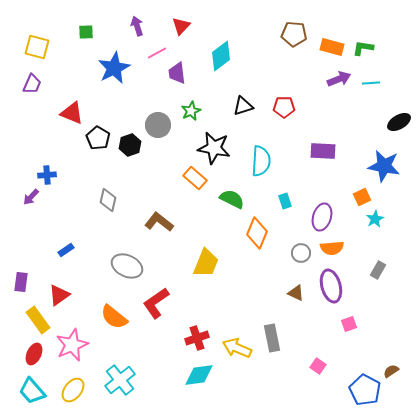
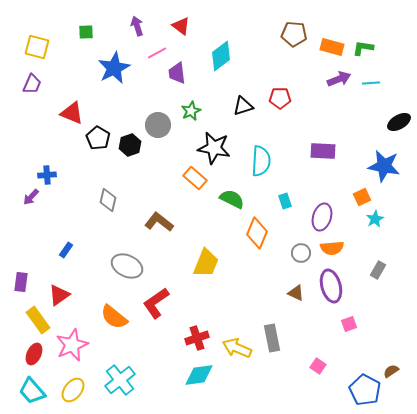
red triangle at (181, 26): rotated 36 degrees counterclockwise
red pentagon at (284, 107): moved 4 px left, 9 px up
blue rectangle at (66, 250): rotated 21 degrees counterclockwise
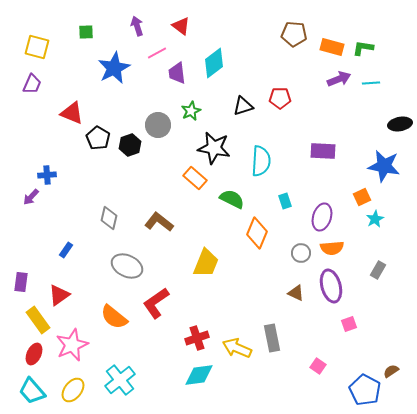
cyan diamond at (221, 56): moved 7 px left, 7 px down
black ellipse at (399, 122): moved 1 px right, 2 px down; rotated 20 degrees clockwise
gray diamond at (108, 200): moved 1 px right, 18 px down
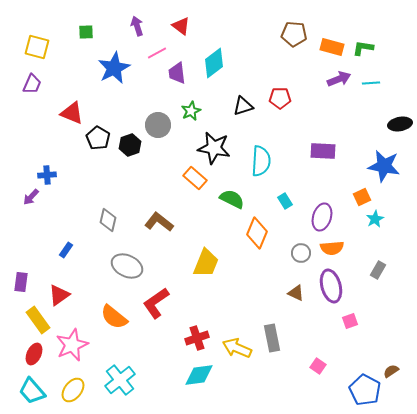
cyan rectangle at (285, 201): rotated 14 degrees counterclockwise
gray diamond at (109, 218): moved 1 px left, 2 px down
pink square at (349, 324): moved 1 px right, 3 px up
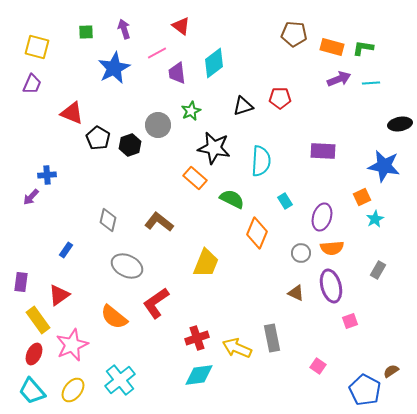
purple arrow at (137, 26): moved 13 px left, 3 px down
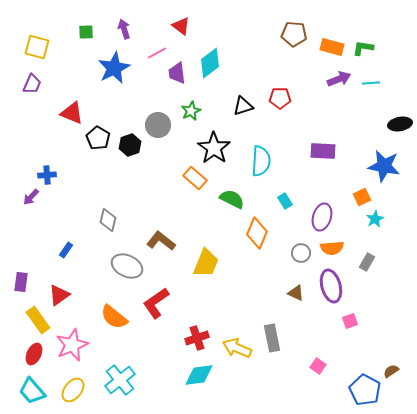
cyan diamond at (214, 63): moved 4 px left
black star at (214, 148): rotated 24 degrees clockwise
brown L-shape at (159, 222): moved 2 px right, 19 px down
gray rectangle at (378, 270): moved 11 px left, 8 px up
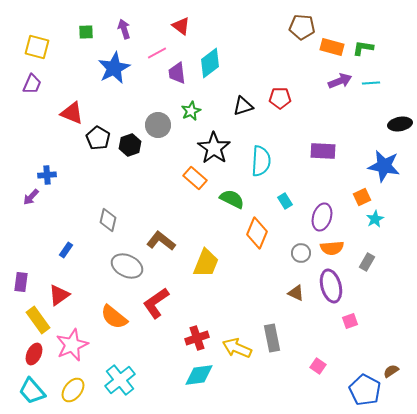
brown pentagon at (294, 34): moved 8 px right, 7 px up
purple arrow at (339, 79): moved 1 px right, 2 px down
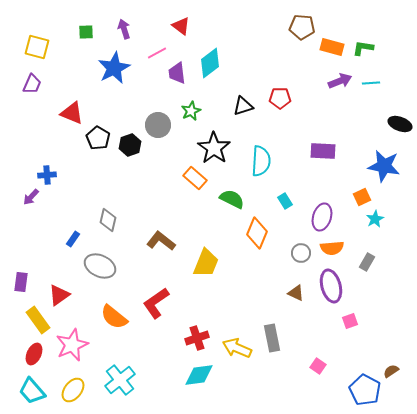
black ellipse at (400, 124): rotated 30 degrees clockwise
blue rectangle at (66, 250): moved 7 px right, 11 px up
gray ellipse at (127, 266): moved 27 px left
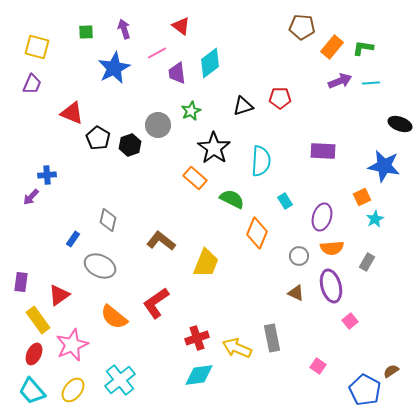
orange rectangle at (332, 47): rotated 65 degrees counterclockwise
gray circle at (301, 253): moved 2 px left, 3 px down
pink square at (350, 321): rotated 21 degrees counterclockwise
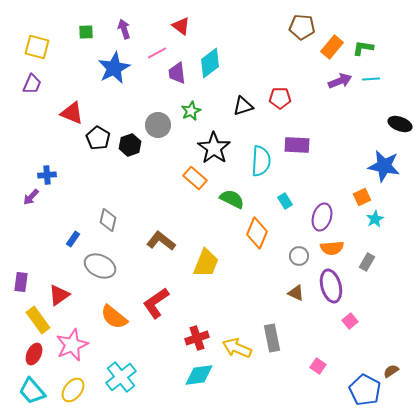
cyan line at (371, 83): moved 4 px up
purple rectangle at (323, 151): moved 26 px left, 6 px up
cyan cross at (120, 380): moved 1 px right, 3 px up
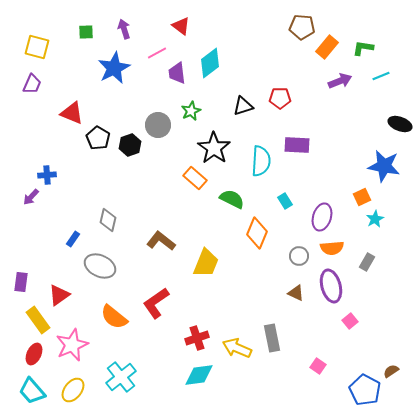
orange rectangle at (332, 47): moved 5 px left
cyan line at (371, 79): moved 10 px right, 3 px up; rotated 18 degrees counterclockwise
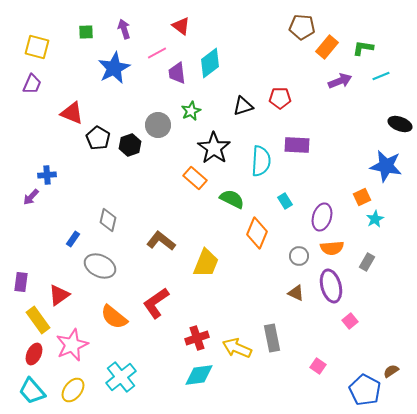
blue star at (384, 166): moved 2 px right
